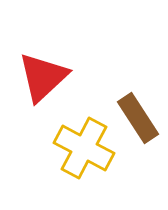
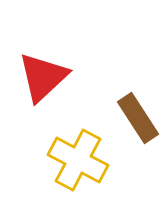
yellow cross: moved 6 px left, 12 px down
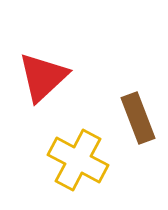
brown rectangle: rotated 12 degrees clockwise
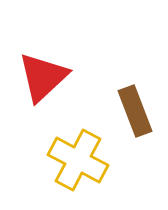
brown rectangle: moved 3 px left, 7 px up
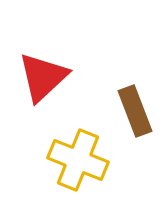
yellow cross: rotated 6 degrees counterclockwise
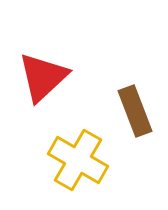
yellow cross: rotated 8 degrees clockwise
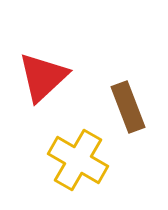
brown rectangle: moved 7 px left, 4 px up
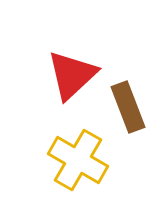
red triangle: moved 29 px right, 2 px up
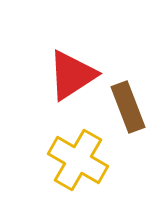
red triangle: rotated 10 degrees clockwise
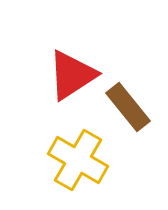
brown rectangle: rotated 18 degrees counterclockwise
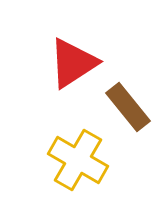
red triangle: moved 1 px right, 12 px up
